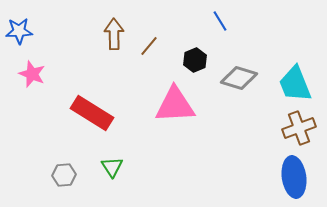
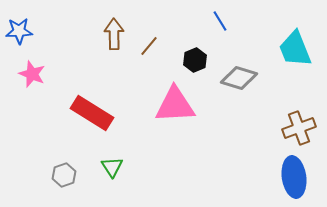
cyan trapezoid: moved 35 px up
gray hexagon: rotated 15 degrees counterclockwise
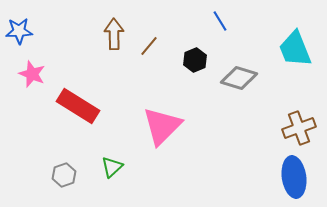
pink triangle: moved 13 px left, 21 px down; rotated 42 degrees counterclockwise
red rectangle: moved 14 px left, 7 px up
green triangle: rotated 20 degrees clockwise
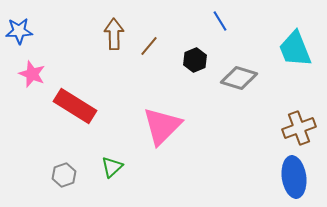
red rectangle: moved 3 px left
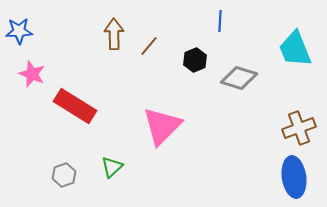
blue line: rotated 35 degrees clockwise
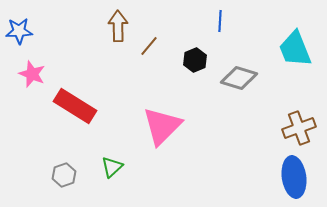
brown arrow: moved 4 px right, 8 px up
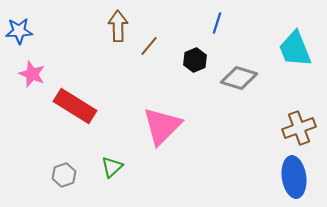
blue line: moved 3 px left, 2 px down; rotated 15 degrees clockwise
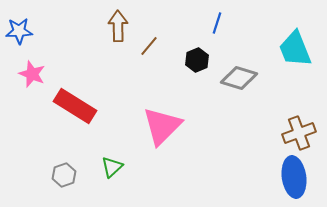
black hexagon: moved 2 px right
brown cross: moved 5 px down
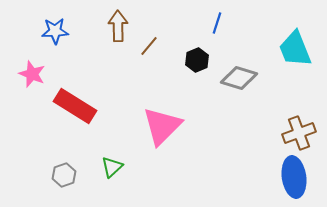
blue star: moved 36 px right
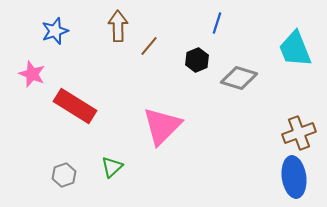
blue star: rotated 16 degrees counterclockwise
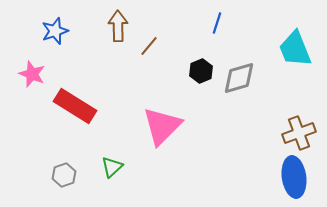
black hexagon: moved 4 px right, 11 px down
gray diamond: rotated 33 degrees counterclockwise
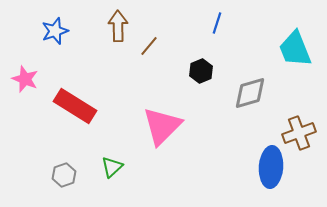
pink star: moved 7 px left, 5 px down
gray diamond: moved 11 px right, 15 px down
blue ellipse: moved 23 px left, 10 px up; rotated 12 degrees clockwise
